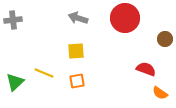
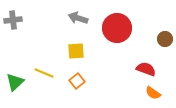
red circle: moved 8 px left, 10 px down
orange square: rotated 28 degrees counterclockwise
orange semicircle: moved 7 px left
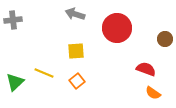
gray arrow: moved 3 px left, 4 px up
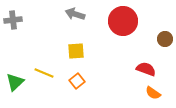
red circle: moved 6 px right, 7 px up
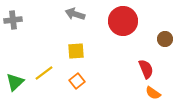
red semicircle: rotated 48 degrees clockwise
yellow line: rotated 60 degrees counterclockwise
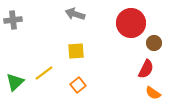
red circle: moved 8 px right, 2 px down
brown circle: moved 11 px left, 4 px down
red semicircle: rotated 48 degrees clockwise
orange square: moved 1 px right, 4 px down
